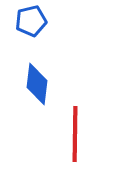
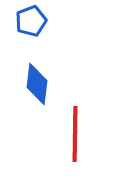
blue pentagon: rotated 8 degrees counterclockwise
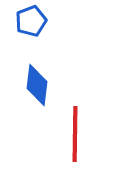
blue diamond: moved 1 px down
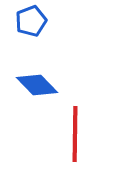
blue diamond: rotated 51 degrees counterclockwise
